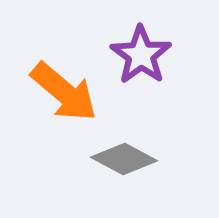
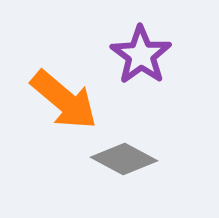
orange arrow: moved 8 px down
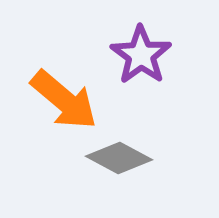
gray diamond: moved 5 px left, 1 px up
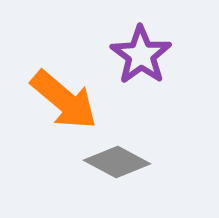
gray diamond: moved 2 px left, 4 px down
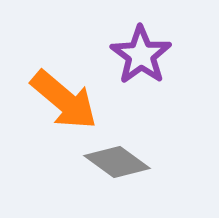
gray diamond: rotated 8 degrees clockwise
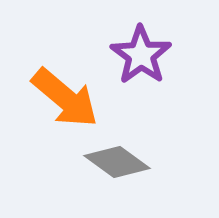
orange arrow: moved 1 px right, 2 px up
